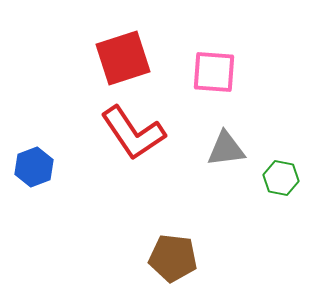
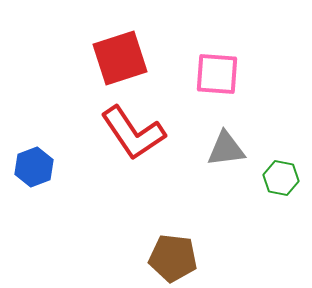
red square: moved 3 px left
pink square: moved 3 px right, 2 px down
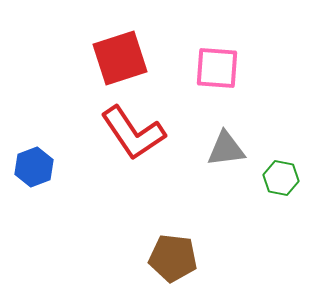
pink square: moved 6 px up
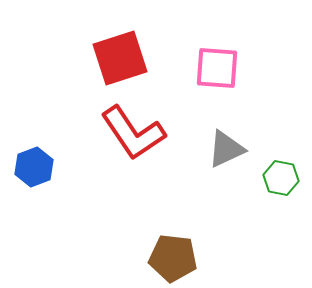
gray triangle: rotated 18 degrees counterclockwise
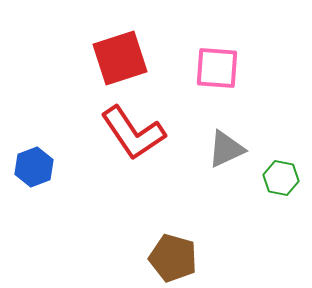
brown pentagon: rotated 9 degrees clockwise
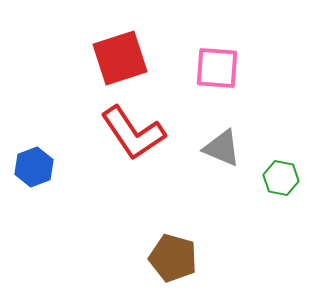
gray triangle: moved 4 px left, 1 px up; rotated 48 degrees clockwise
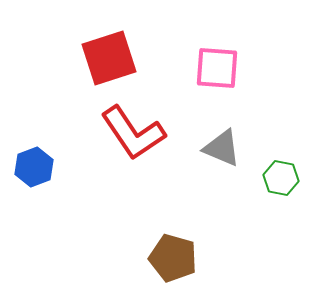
red square: moved 11 px left
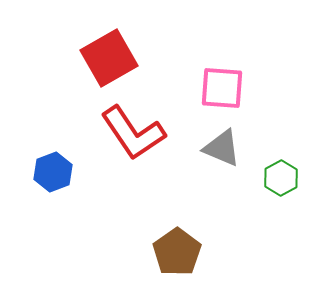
red square: rotated 12 degrees counterclockwise
pink square: moved 5 px right, 20 px down
blue hexagon: moved 19 px right, 5 px down
green hexagon: rotated 20 degrees clockwise
brown pentagon: moved 4 px right, 6 px up; rotated 21 degrees clockwise
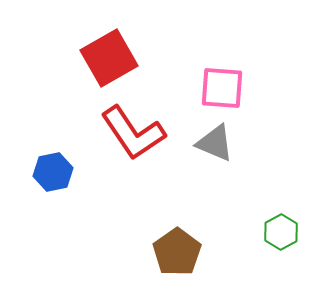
gray triangle: moved 7 px left, 5 px up
blue hexagon: rotated 9 degrees clockwise
green hexagon: moved 54 px down
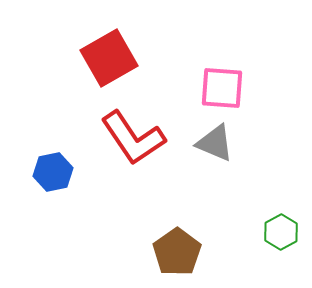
red L-shape: moved 5 px down
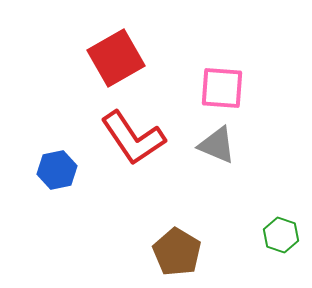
red square: moved 7 px right
gray triangle: moved 2 px right, 2 px down
blue hexagon: moved 4 px right, 2 px up
green hexagon: moved 3 px down; rotated 12 degrees counterclockwise
brown pentagon: rotated 6 degrees counterclockwise
